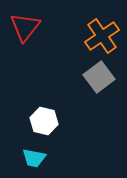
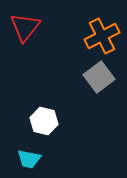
orange cross: rotated 8 degrees clockwise
cyan trapezoid: moved 5 px left, 1 px down
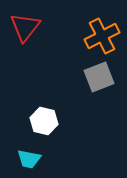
gray square: rotated 16 degrees clockwise
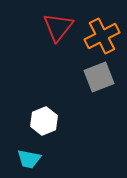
red triangle: moved 33 px right
white hexagon: rotated 24 degrees clockwise
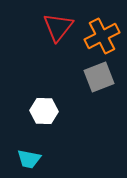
white hexagon: moved 10 px up; rotated 24 degrees clockwise
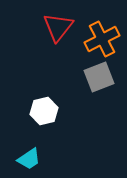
orange cross: moved 3 px down
white hexagon: rotated 16 degrees counterclockwise
cyan trapezoid: rotated 45 degrees counterclockwise
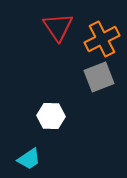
red triangle: rotated 12 degrees counterclockwise
white hexagon: moved 7 px right, 5 px down; rotated 16 degrees clockwise
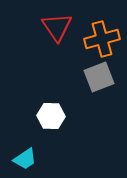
red triangle: moved 1 px left
orange cross: rotated 12 degrees clockwise
cyan trapezoid: moved 4 px left
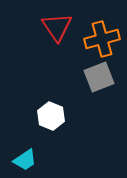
white hexagon: rotated 20 degrees clockwise
cyan trapezoid: moved 1 px down
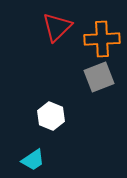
red triangle: rotated 20 degrees clockwise
orange cross: rotated 12 degrees clockwise
cyan trapezoid: moved 8 px right
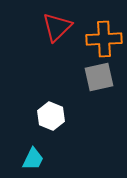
orange cross: moved 2 px right
gray square: rotated 8 degrees clockwise
cyan trapezoid: moved 1 px up; rotated 30 degrees counterclockwise
